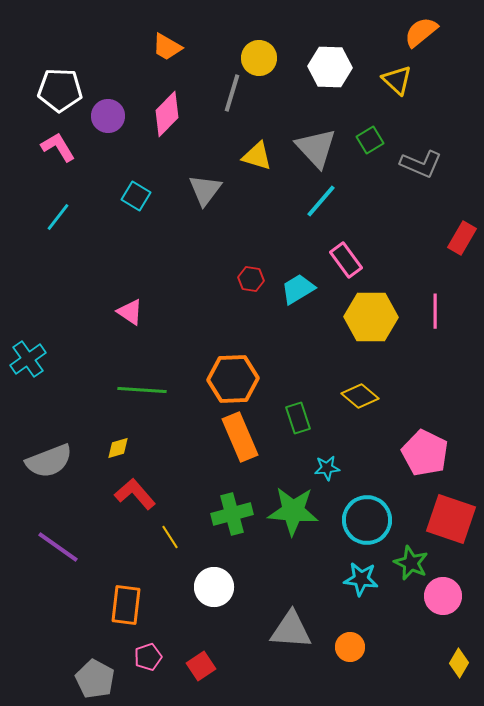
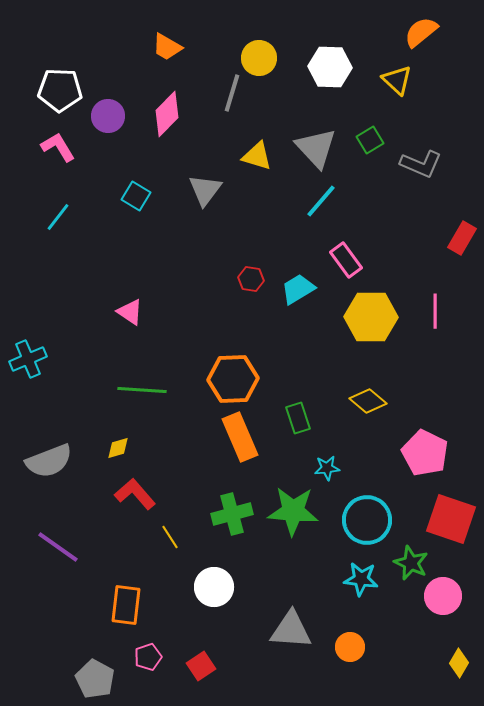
cyan cross at (28, 359): rotated 12 degrees clockwise
yellow diamond at (360, 396): moved 8 px right, 5 px down
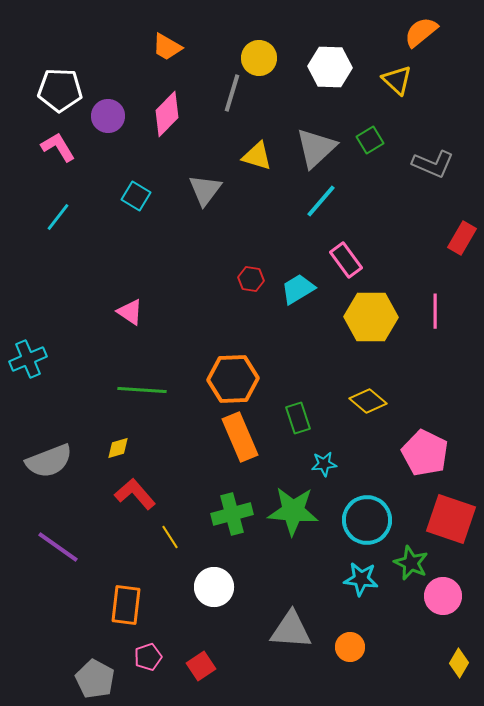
gray triangle at (316, 148): rotated 30 degrees clockwise
gray L-shape at (421, 164): moved 12 px right
cyan star at (327, 468): moved 3 px left, 4 px up
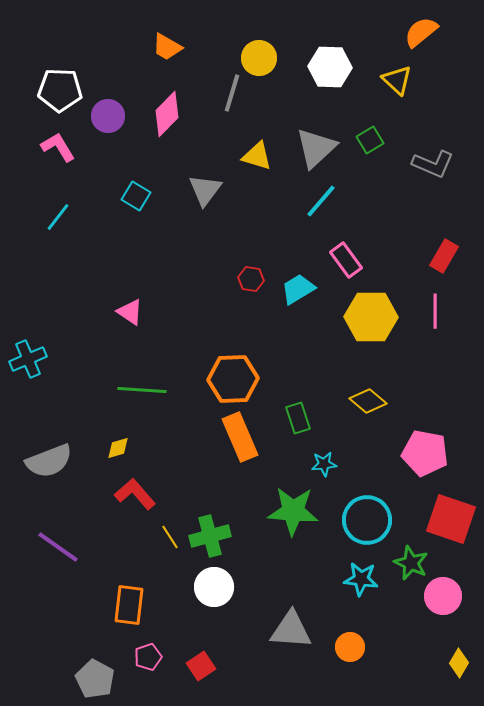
red rectangle at (462, 238): moved 18 px left, 18 px down
pink pentagon at (425, 453): rotated 15 degrees counterclockwise
green cross at (232, 514): moved 22 px left, 22 px down
orange rectangle at (126, 605): moved 3 px right
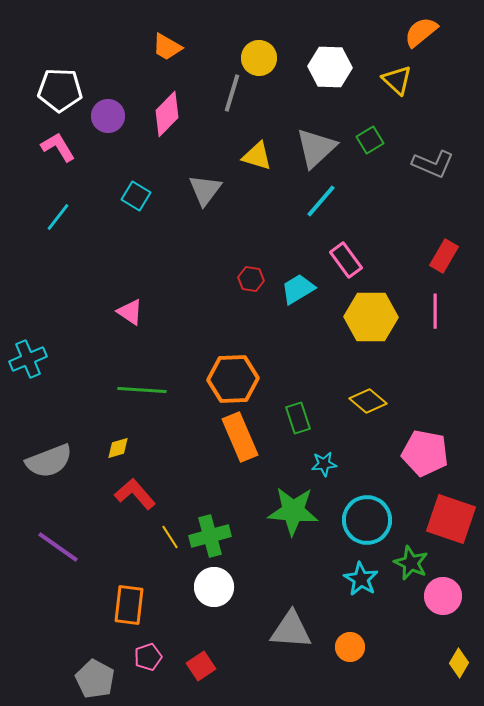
cyan star at (361, 579): rotated 24 degrees clockwise
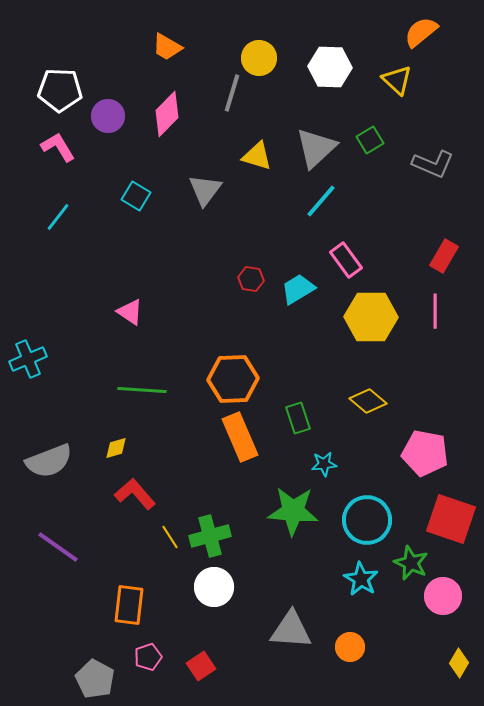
yellow diamond at (118, 448): moved 2 px left
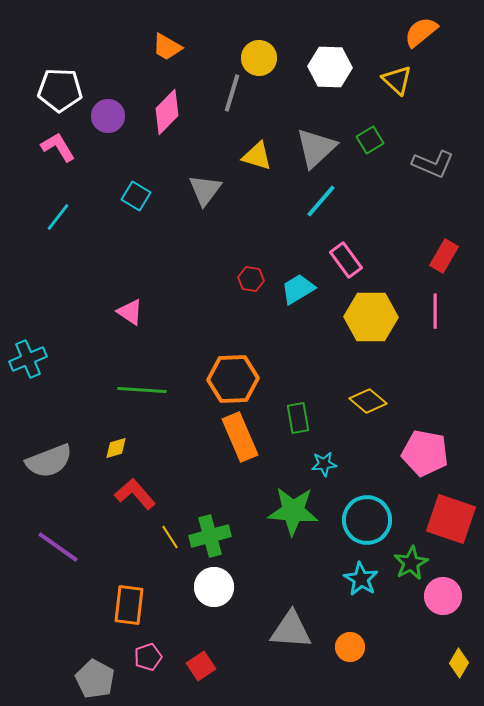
pink diamond at (167, 114): moved 2 px up
green rectangle at (298, 418): rotated 8 degrees clockwise
green star at (411, 563): rotated 20 degrees clockwise
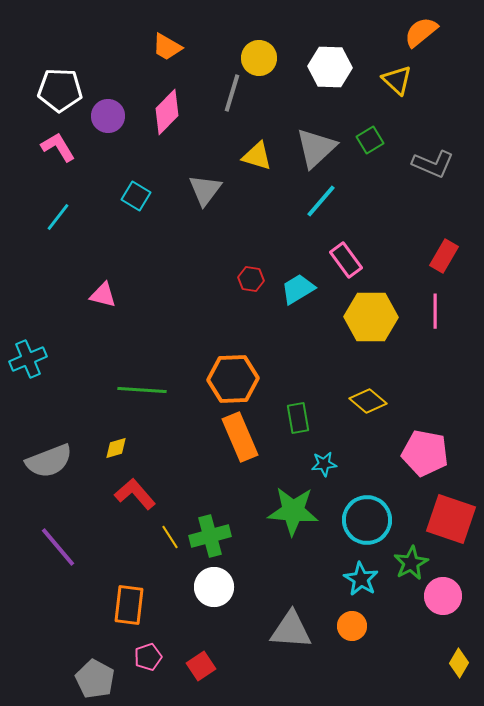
pink triangle at (130, 312): moved 27 px left, 17 px up; rotated 20 degrees counterclockwise
purple line at (58, 547): rotated 15 degrees clockwise
orange circle at (350, 647): moved 2 px right, 21 px up
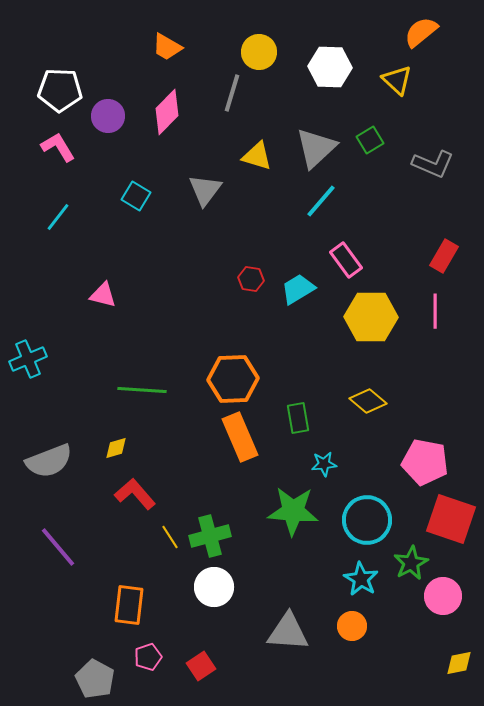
yellow circle at (259, 58): moved 6 px up
pink pentagon at (425, 453): moved 9 px down
gray triangle at (291, 630): moved 3 px left, 2 px down
yellow diamond at (459, 663): rotated 48 degrees clockwise
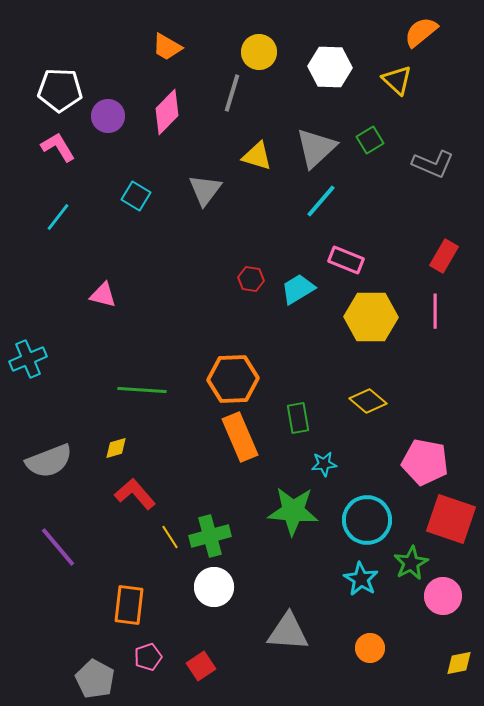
pink rectangle at (346, 260): rotated 32 degrees counterclockwise
orange circle at (352, 626): moved 18 px right, 22 px down
